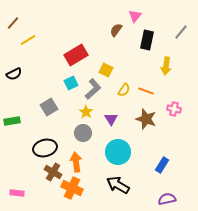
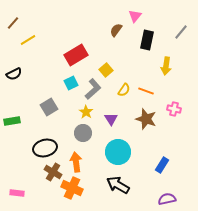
yellow square: rotated 24 degrees clockwise
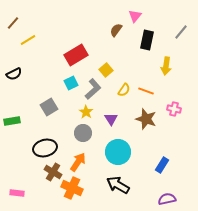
orange arrow: moved 2 px right; rotated 42 degrees clockwise
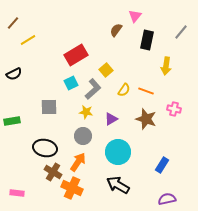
gray square: rotated 30 degrees clockwise
yellow star: rotated 24 degrees counterclockwise
purple triangle: rotated 32 degrees clockwise
gray circle: moved 3 px down
black ellipse: rotated 25 degrees clockwise
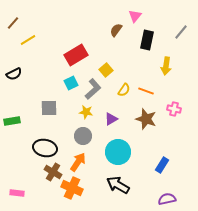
gray square: moved 1 px down
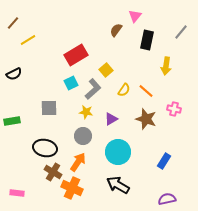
orange line: rotated 21 degrees clockwise
blue rectangle: moved 2 px right, 4 px up
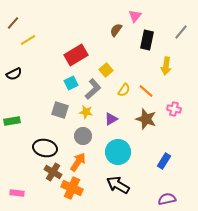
gray square: moved 11 px right, 2 px down; rotated 18 degrees clockwise
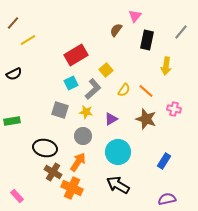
pink rectangle: moved 3 px down; rotated 40 degrees clockwise
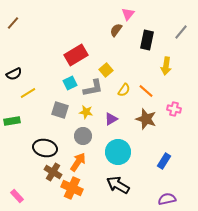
pink triangle: moved 7 px left, 2 px up
yellow line: moved 53 px down
cyan square: moved 1 px left
gray L-shape: moved 1 px up; rotated 30 degrees clockwise
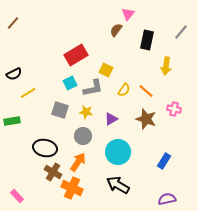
yellow square: rotated 24 degrees counterclockwise
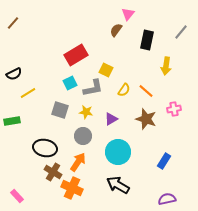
pink cross: rotated 24 degrees counterclockwise
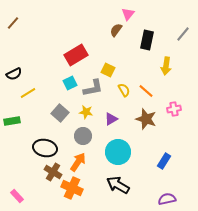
gray line: moved 2 px right, 2 px down
yellow square: moved 2 px right
yellow semicircle: rotated 64 degrees counterclockwise
gray square: moved 3 px down; rotated 24 degrees clockwise
